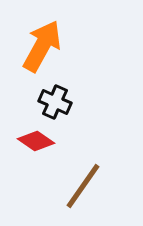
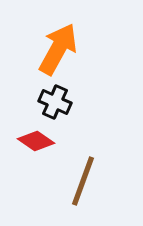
orange arrow: moved 16 px right, 3 px down
brown line: moved 5 px up; rotated 15 degrees counterclockwise
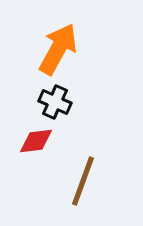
red diamond: rotated 42 degrees counterclockwise
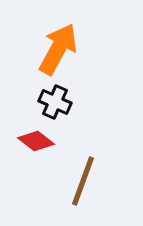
red diamond: rotated 45 degrees clockwise
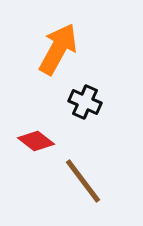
black cross: moved 30 px right
brown line: rotated 57 degrees counterclockwise
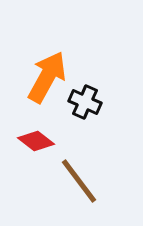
orange arrow: moved 11 px left, 28 px down
brown line: moved 4 px left
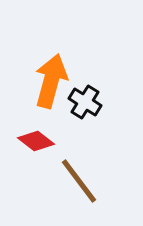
orange arrow: moved 4 px right, 4 px down; rotated 14 degrees counterclockwise
black cross: rotated 8 degrees clockwise
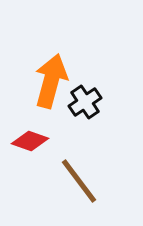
black cross: rotated 24 degrees clockwise
red diamond: moved 6 px left; rotated 18 degrees counterclockwise
